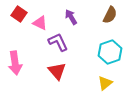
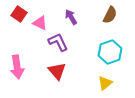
pink arrow: moved 2 px right, 4 px down
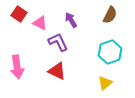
purple arrow: moved 3 px down
red triangle: rotated 24 degrees counterclockwise
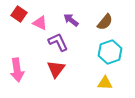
brown semicircle: moved 5 px left, 7 px down; rotated 12 degrees clockwise
purple arrow: rotated 21 degrees counterclockwise
pink arrow: moved 3 px down
red triangle: moved 1 px left, 2 px up; rotated 42 degrees clockwise
yellow triangle: rotated 42 degrees clockwise
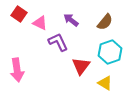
red triangle: moved 25 px right, 3 px up
yellow triangle: rotated 28 degrees clockwise
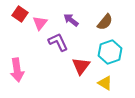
red square: moved 1 px right
pink triangle: rotated 42 degrees clockwise
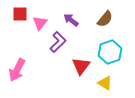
red square: rotated 35 degrees counterclockwise
brown semicircle: moved 3 px up
purple L-shape: rotated 70 degrees clockwise
pink arrow: rotated 35 degrees clockwise
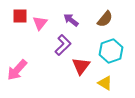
red square: moved 2 px down
purple L-shape: moved 5 px right, 3 px down
cyan hexagon: moved 1 px right, 1 px up
pink arrow: rotated 15 degrees clockwise
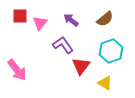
brown semicircle: rotated 12 degrees clockwise
purple L-shape: rotated 80 degrees counterclockwise
pink arrow: rotated 80 degrees counterclockwise
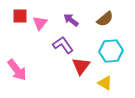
cyan hexagon: rotated 15 degrees clockwise
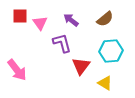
pink triangle: rotated 14 degrees counterclockwise
purple L-shape: moved 1 px left, 2 px up; rotated 20 degrees clockwise
